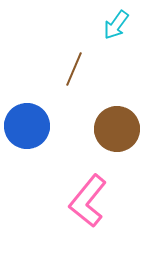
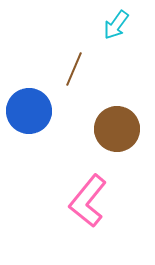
blue circle: moved 2 px right, 15 px up
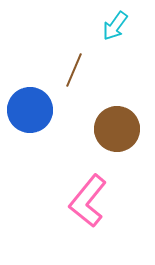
cyan arrow: moved 1 px left, 1 px down
brown line: moved 1 px down
blue circle: moved 1 px right, 1 px up
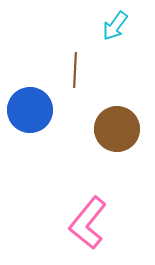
brown line: moved 1 px right; rotated 20 degrees counterclockwise
pink L-shape: moved 22 px down
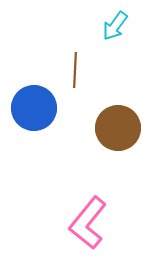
blue circle: moved 4 px right, 2 px up
brown circle: moved 1 px right, 1 px up
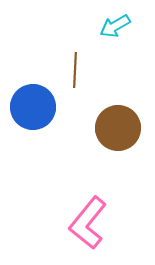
cyan arrow: rotated 24 degrees clockwise
blue circle: moved 1 px left, 1 px up
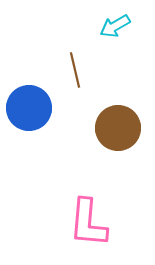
brown line: rotated 16 degrees counterclockwise
blue circle: moved 4 px left, 1 px down
pink L-shape: rotated 34 degrees counterclockwise
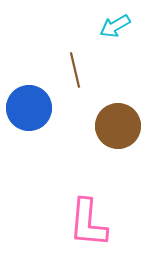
brown circle: moved 2 px up
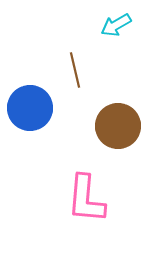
cyan arrow: moved 1 px right, 1 px up
blue circle: moved 1 px right
pink L-shape: moved 2 px left, 24 px up
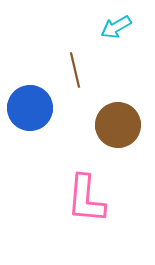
cyan arrow: moved 2 px down
brown circle: moved 1 px up
